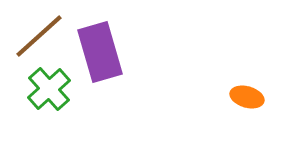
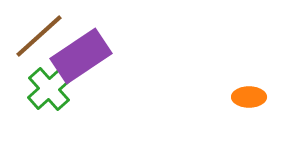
purple rectangle: moved 19 px left, 4 px down; rotated 72 degrees clockwise
orange ellipse: moved 2 px right; rotated 16 degrees counterclockwise
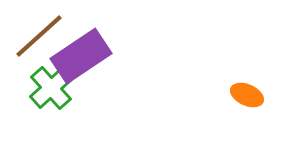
green cross: moved 2 px right, 1 px up
orange ellipse: moved 2 px left, 2 px up; rotated 24 degrees clockwise
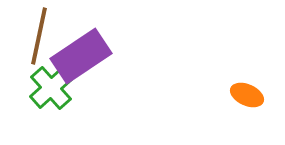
brown line: rotated 36 degrees counterclockwise
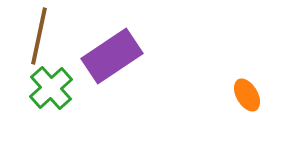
purple rectangle: moved 31 px right
orange ellipse: rotated 36 degrees clockwise
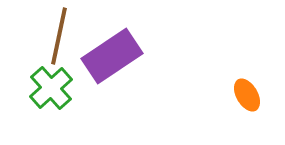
brown line: moved 20 px right
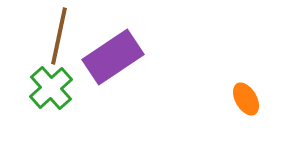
purple rectangle: moved 1 px right, 1 px down
orange ellipse: moved 1 px left, 4 px down
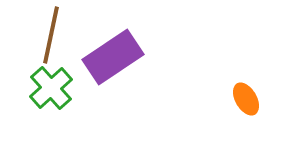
brown line: moved 8 px left, 1 px up
